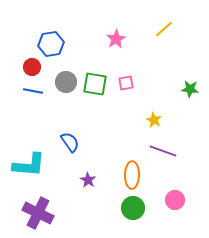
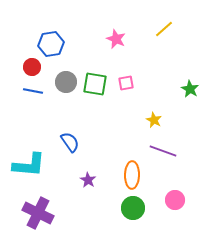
pink star: rotated 18 degrees counterclockwise
green star: rotated 24 degrees clockwise
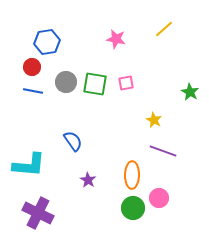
pink star: rotated 12 degrees counterclockwise
blue hexagon: moved 4 px left, 2 px up
green star: moved 3 px down
blue semicircle: moved 3 px right, 1 px up
pink circle: moved 16 px left, 2 px up
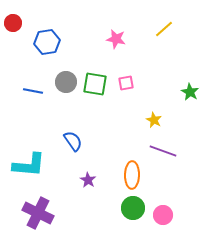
red circle: moved 19 px left, 44 px up
pink circle: moved 4 px right, 17 px down
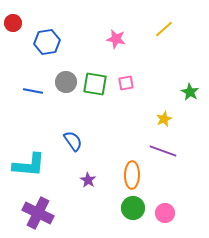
yellow star: moved 10 px right, 1 px up; rotated 21 degrees clockwise
pink circle: moved 2 px right, 2 px up
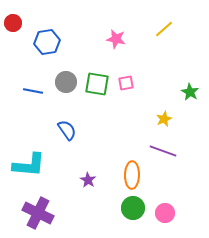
green square: moved 2 px right
blue semicircle: moved 6 px left, 11 px up
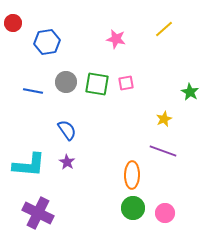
purple star: moved 21 px left, 18 px up
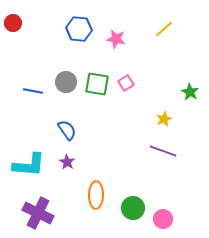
blue hexagon: moved 32 px right, 13 px up; rotated 15 degrees clockwise
pink square: rotated 21 degrees counterclockwise
orange ellipse: moved 36 px left, 20 px down
pink circle: moved 2 px left, 6 px down
